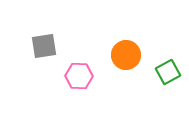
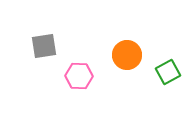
orange circle: moved 1 px right
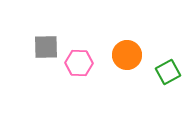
gray square: moved 2 px right, 1 px down; rotated 8 degrees clockwise
pink hexagon: moved 13 px up
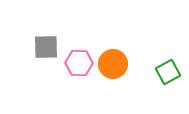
orange circle: moved 14 px left, 9 px down
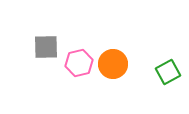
pink hexagon: rotated 16 degrees counterclockwise
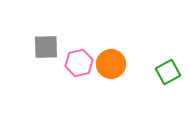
orange circle: moved 2 px left
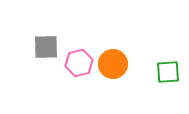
orange circle: moved 2 px right
green square: rotated 25 degrees clockwise
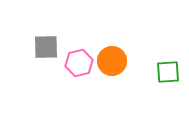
orange circle: moved 1 px left, 3 px up
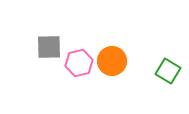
gray square: moved 3 px right
green square: moved 1 px up; rotated 35 degrees clockwise
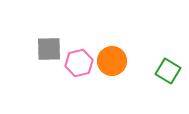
gray square: moved 2 px down
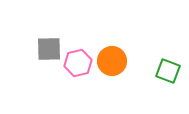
pink hexagon: moved 1 px left
green square: rotated 10 degrees counterclockwise
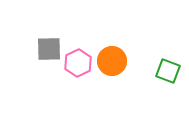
pink hexagon: rotated 12 degrees counterclockwise
